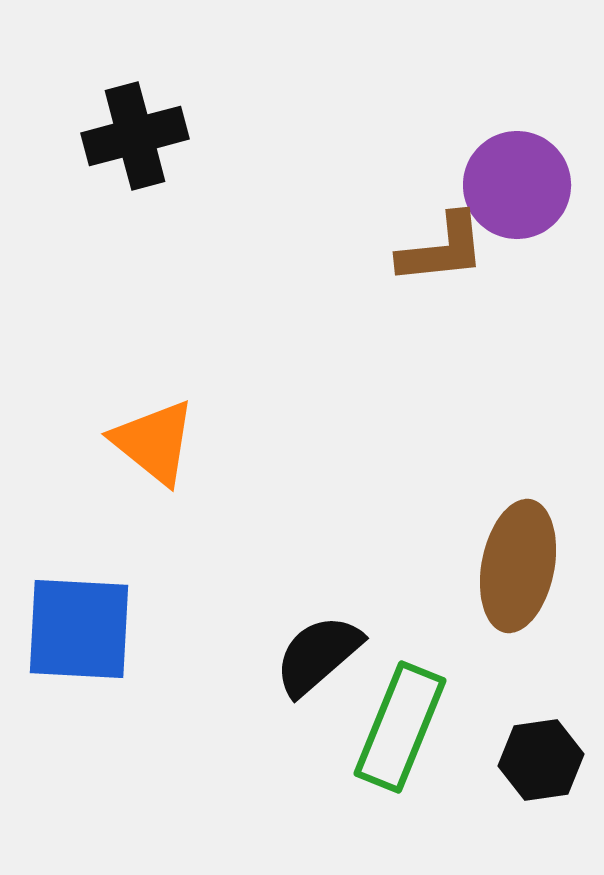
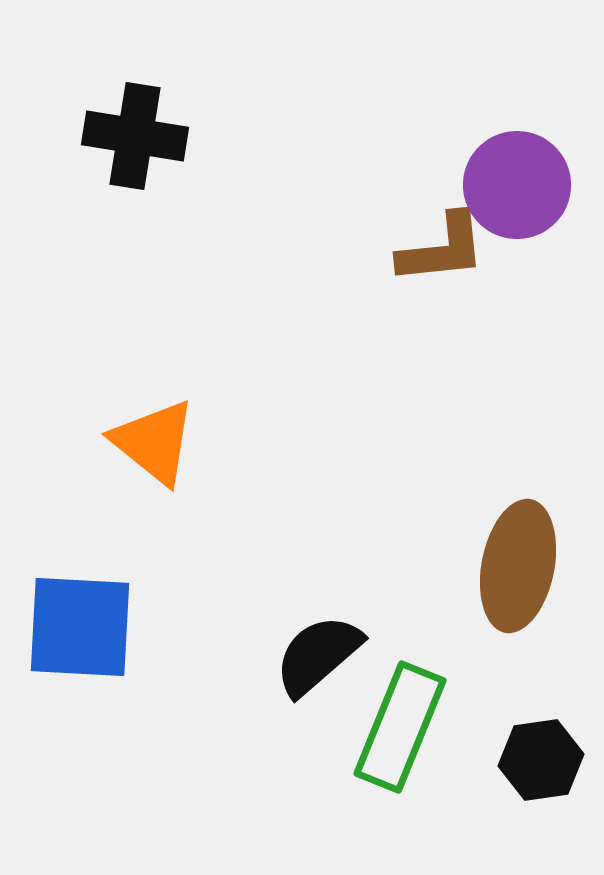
black cross: rotated 24 degrees clockwise
blue square: moved 1 px right, 2 px up
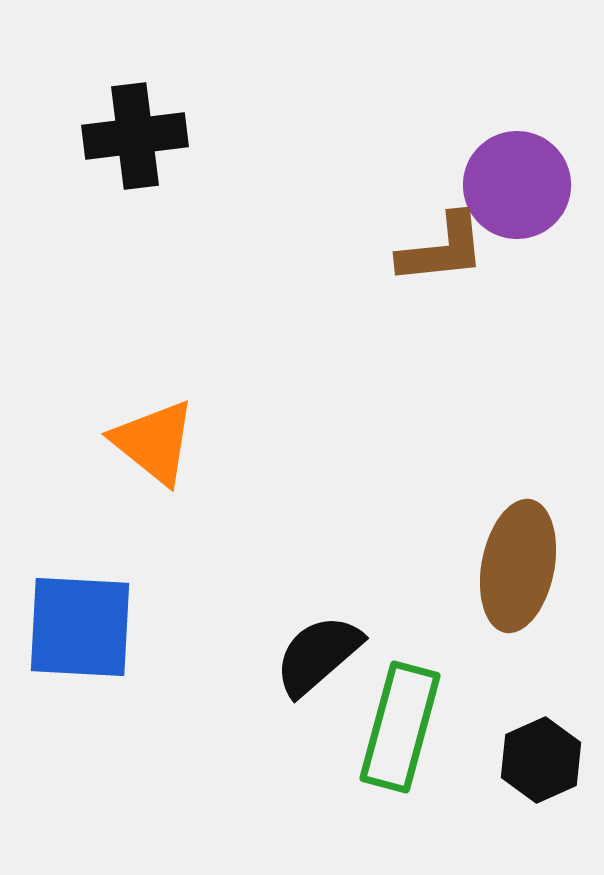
black cross: rotated 16 degrees counterclockwise
green rectangle: rotated 7 degrees counterclockwise
black hexagon: rotated 16 degrees counterclockwise
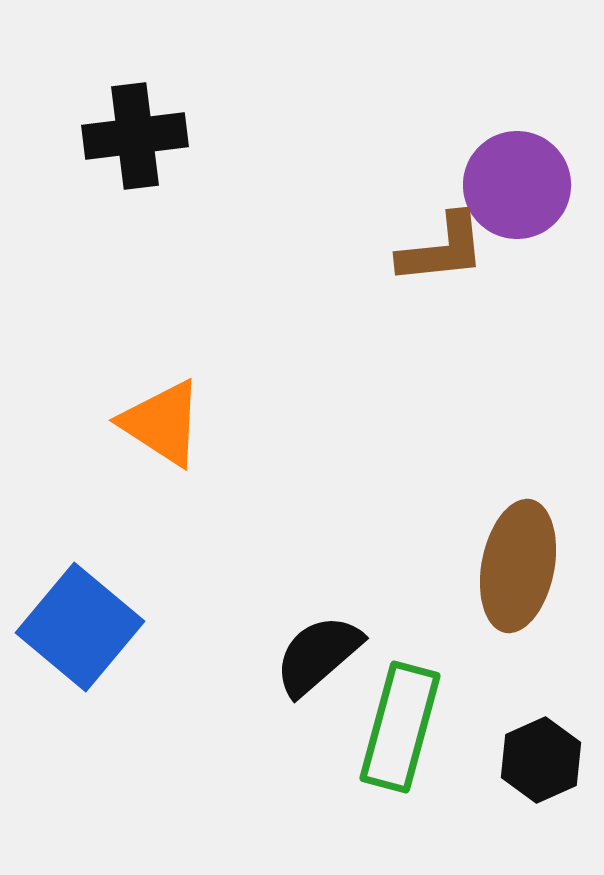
orange triangle: moved 8 px right, 19 px up; rotated 6 degrees counterclockwise
blue square: rotated 37 degrees clockwise
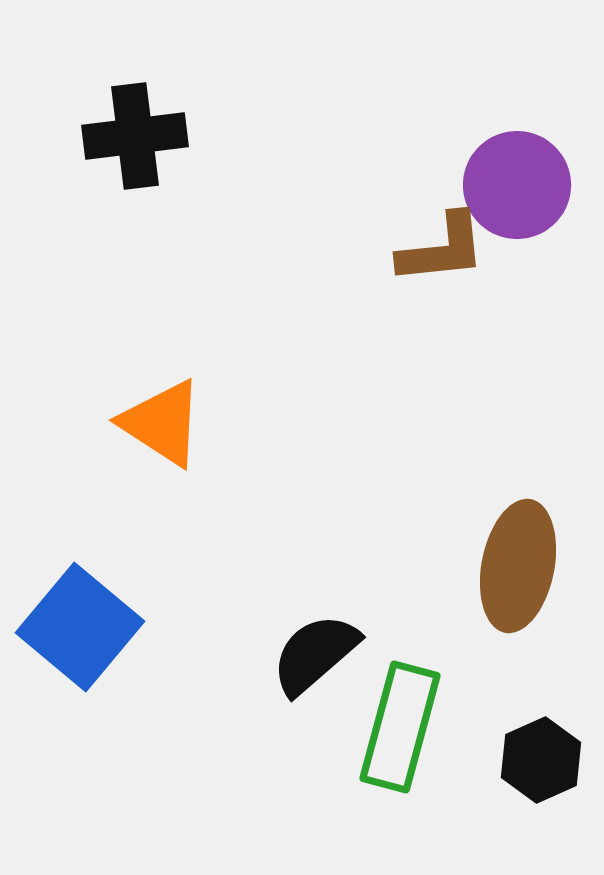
black semicircle: moved 3 px left, 1 px up
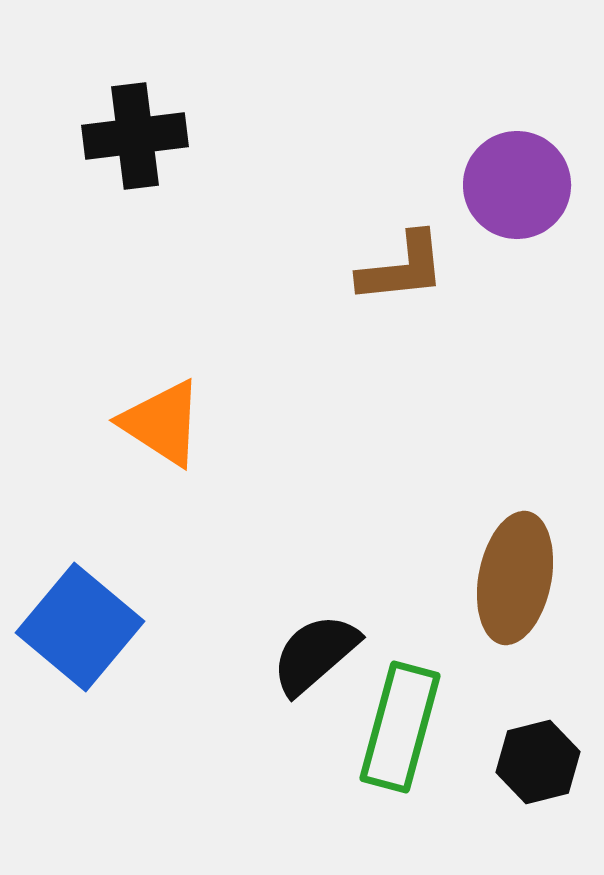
brown L-shape: moved 40 px left, 19 px down
brown ellipse: moved 3 px left, 12 px down
black hexagon: moved 3 px left, 2 px down; rotated 10 degrees clockwise
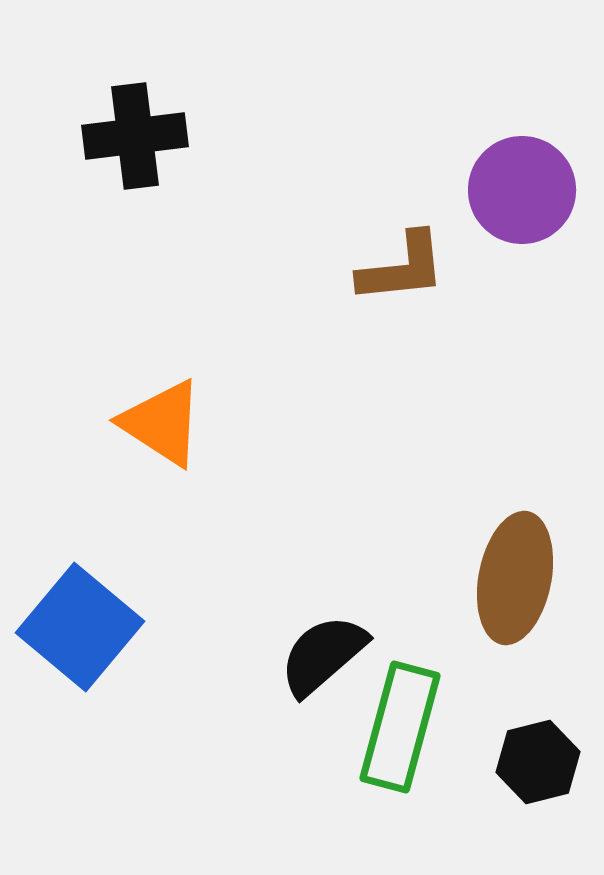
purple circle: moved 5 px right, 5 px down
black semicircle: moved 8 px right, 1 px down
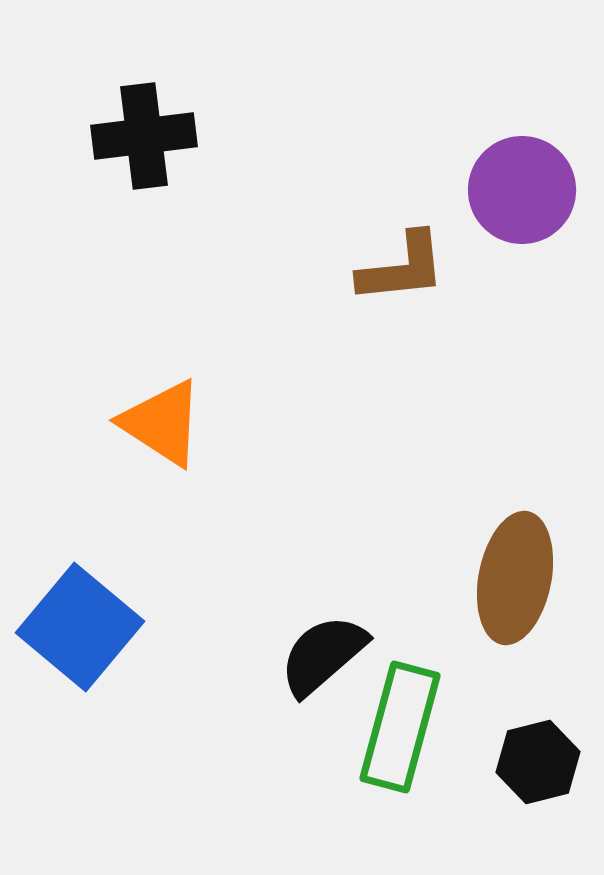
black cross: moved 9 px right
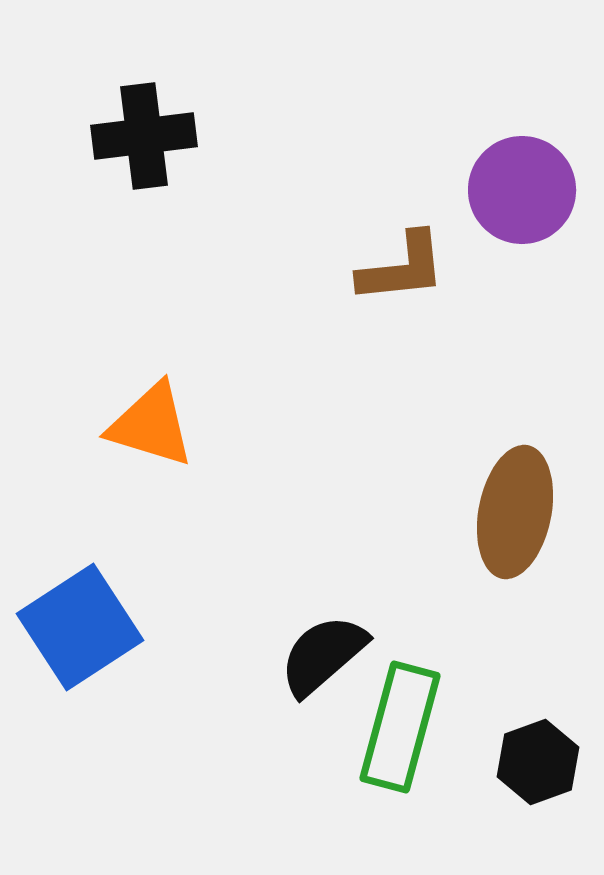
orange triangle: moved 11 px left, 2 px down; rotated 16 degrees counterclockwise
brown ellipse: moved 66 px up
blue square: rotated 17 degrees clockwise
black hexagon: rotated 6 degrees counterclockwise
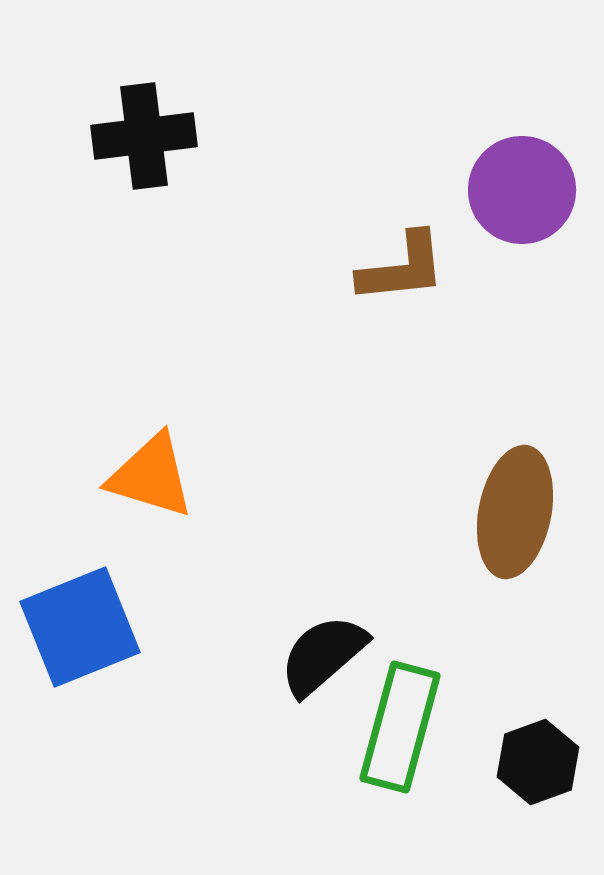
orange triangle: moved 51 px down
blue square: rotated 11 degrees clockwise
